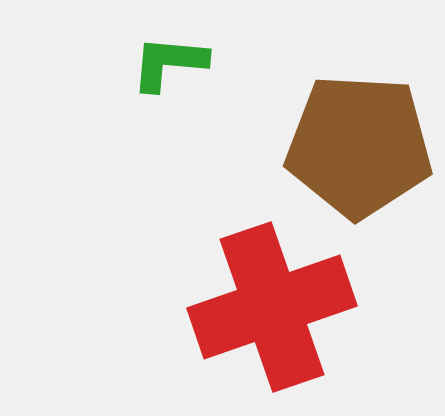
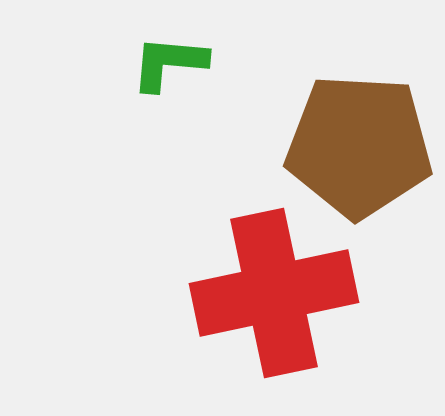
red cross: moved 2 px right, 14 px up; rotated 7 degrees clockwise
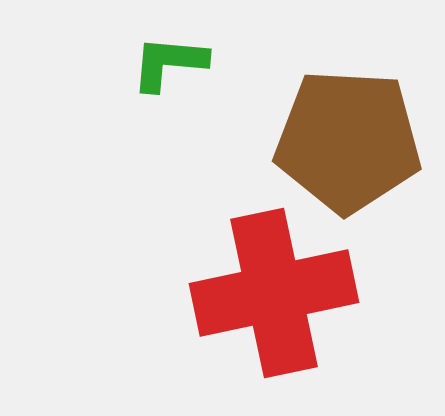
brown pentagon: moved 11 px left, 5 px up
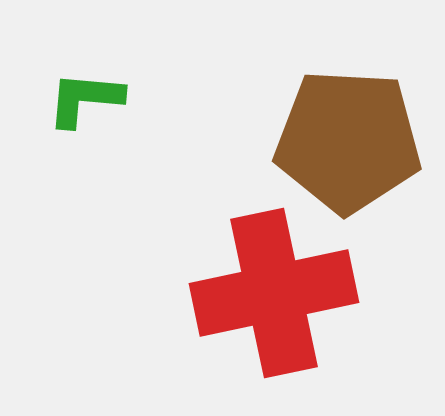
green L-shape: moved 84 px left, 36 px down
